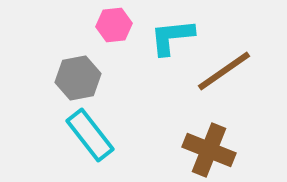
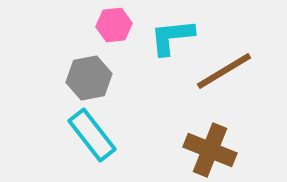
brown line: rotated 4 degrees clockwise
gray hexagon: moved 11 px right
cyan rectangle: moved 2 px right
brown cross: moved 1 px right
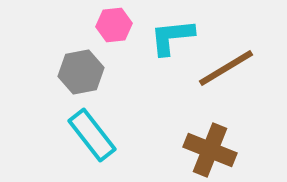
brown line: moved 2 px right, 3 px up
gray hexagon: moved 8 px left, 6 px up
